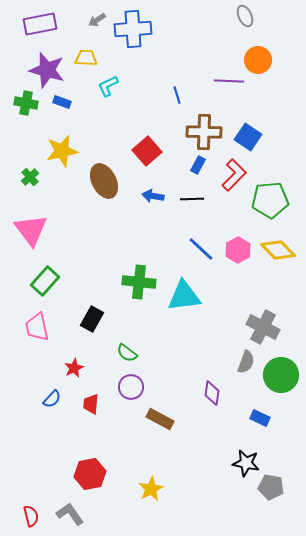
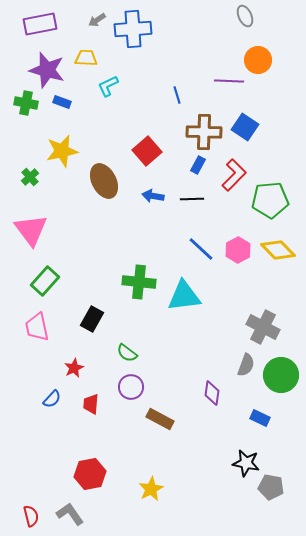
blue square at (248, 137): moved 3 px left, 10 px up
gray semicircle at (246, 362): moved 3 px down
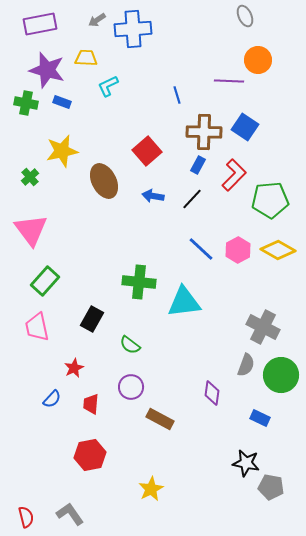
black line at (192, 199): rotated 45 degrees counterclockwise
yellow diamond at (278, 250): rotated 16 degrees counterclockwise
cyan triangle at (184, 296): moved 6 px down
green semicircle at (127, 353): moved 3 px right, 8 px up
red hexagon at (90, 474): moved 19 px up
red semicircle at (31, 516): moved 5 px left, 1 px down
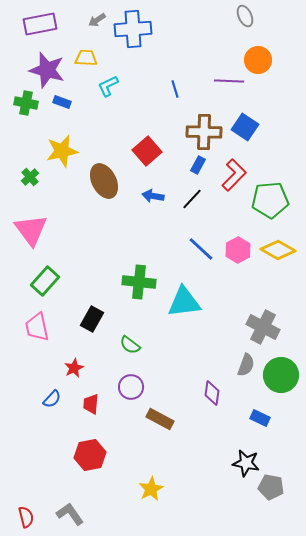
blue line at (177, 95): moved 2 px left, 6 px up
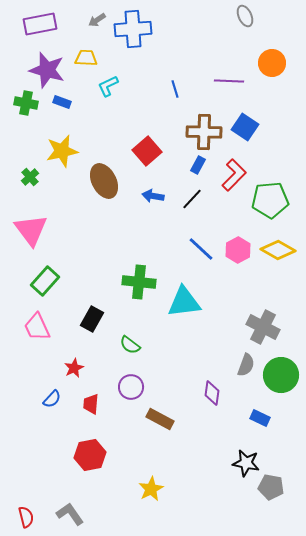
orange circle at (258, 60): moved 14 px right, 3 px down
pink trapezoid at (37, 327): rotated 12 degrees counterclockwise
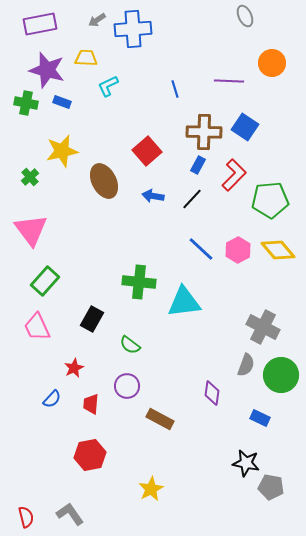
yellow diamond at (278, 250): rotated 20 degrees clockwise
purple circle at (131, 387): moved 4 px left, 1 px up
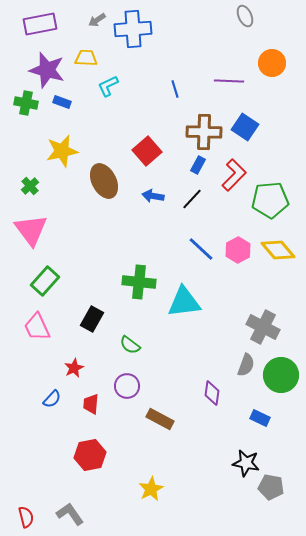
green cross at (30, 177): moved 9 px down
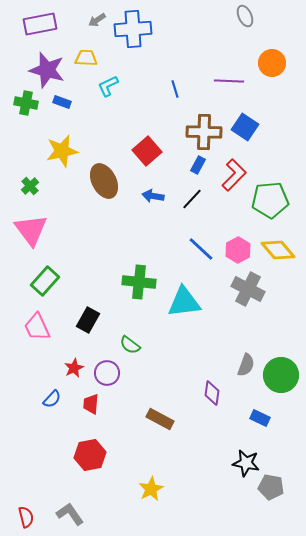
black rectangle at (92, 319): moved 4 px left, 1 px down
gray cross at (263, 327): moved 15 px left, 38 px up
purple circle at (127, 386): moved 20 px left, 13 px up
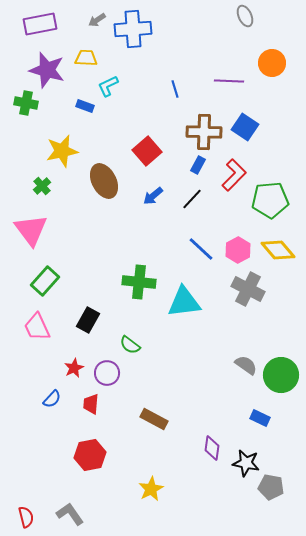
blue rectangle at (62, 102): moved 23 px right, 4 px down
green cross at (30, 186): moved 12 px right
blue arrow at (153, 196): rotated 50 degrees counterclockwise
gray semicircle at (246, 365): rotated 75 degrees counterclockwise
purple diamond at (212, 393): moved 55 px down
brown rectangle at (160, 419): moved 6 px left
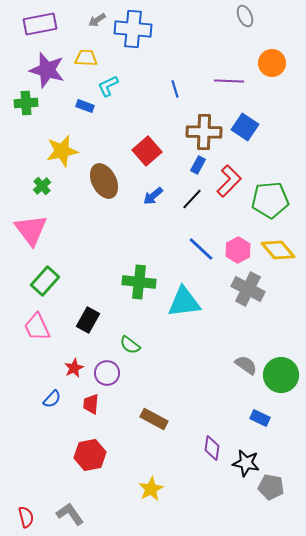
blue cross at (133, 29): rotated 9 degrees clockwise
green cross at (26, 103): rotated 15 degrees counterclockwise
red L-shape at (234, 175): moved 5 px left, 6 px down
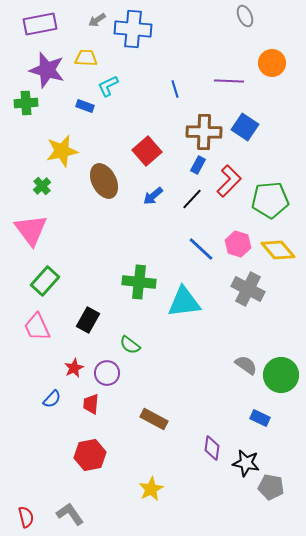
pink hexagon at (238, 250): moved 6 px up; rotated 15 degrees counterclockwise
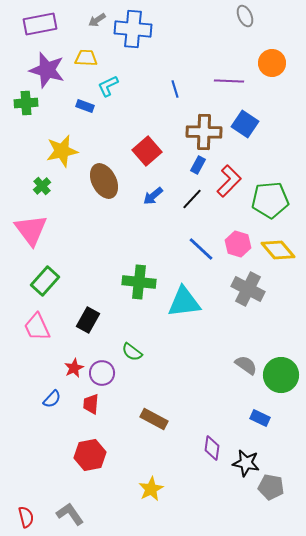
blue square at (245, 127): moved 3 px up
green semicircle at (130, 345): moved 2 px right, 7 px down
purple circle at (107, 373): moved 5 px left
